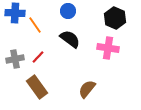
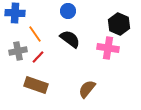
black hexagon: moved 4 px right, 6 px down
orange line: moved 9 px down
gray cross: moved 3 px right, 8 px up
brown rectangle: moved 1 px left, 2 px up; rotated 35 degrees counterclockwise
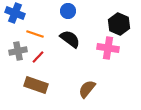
blue cross: rotated 18 degrees clockwise
orange line: rotated 36 degrees counterclockwise
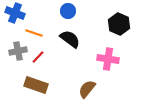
orange line: moved 1 px left, 1 px up
pink cross: moved 11 px down
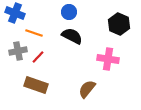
blue circle: moved 1 px right, 1 px down
black semicircle: moved 2 px right, 3 px up; rotated 10 degrees counterclockwise
